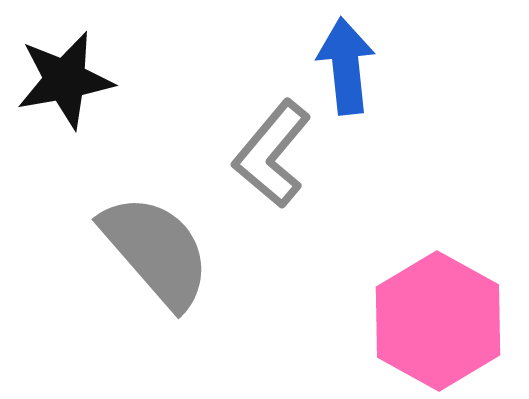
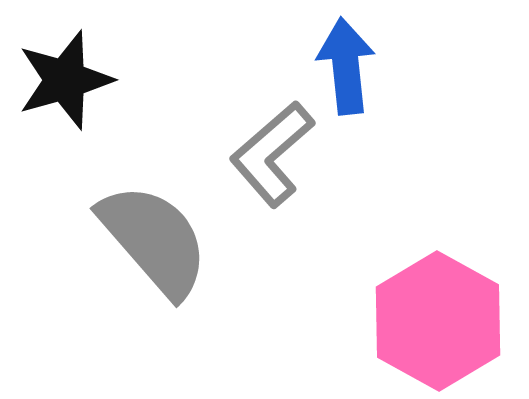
black star: rotated 6 degrees counterclockwise
gray L-shape: rotated 9 degrees clockwise
gray semicircle: moved 2 px left, 11 px up
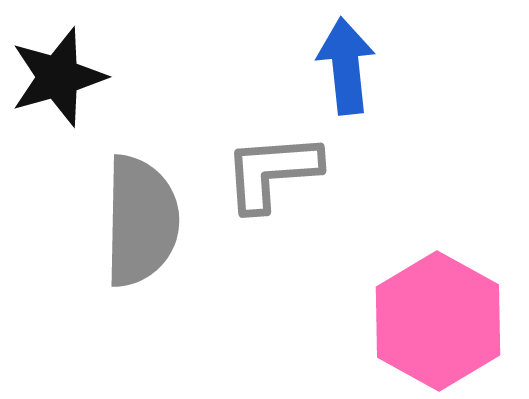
black star: moved 7 px left, 3 px up
gray L-shape: moved 18 px down; rotated 37 degrees clockwise
gray semicircle: moved 13 px left, 19 px up; rotated 42 degrees clockwise
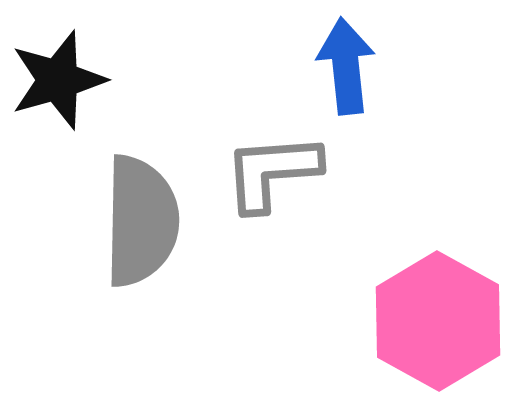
black star: moved 3 px down
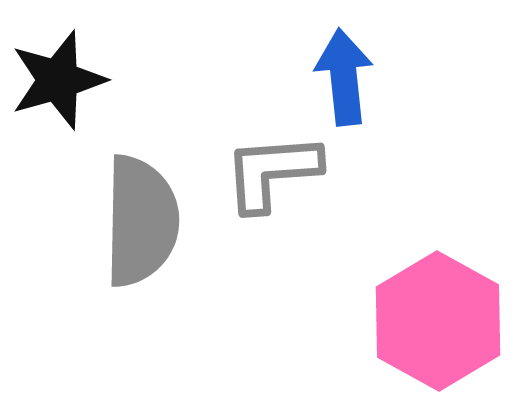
blue arrow: moved 2 px left, 11 px down
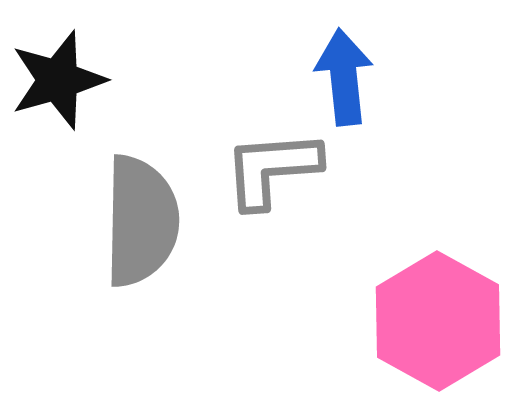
gray L-shape: moved 3 px up
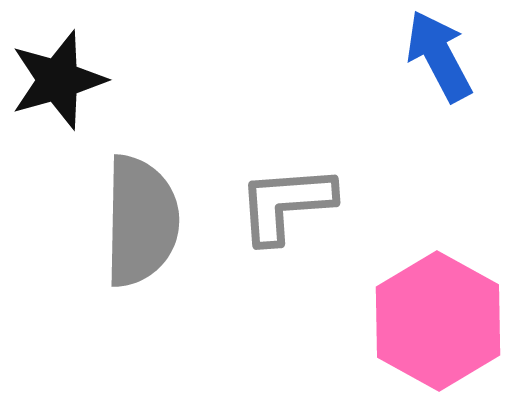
blue arrow: moved 95 px right, 21 px up; rotated 22 degrees counterclockwise
gray L-shape: moved 14 px right, 35 px down
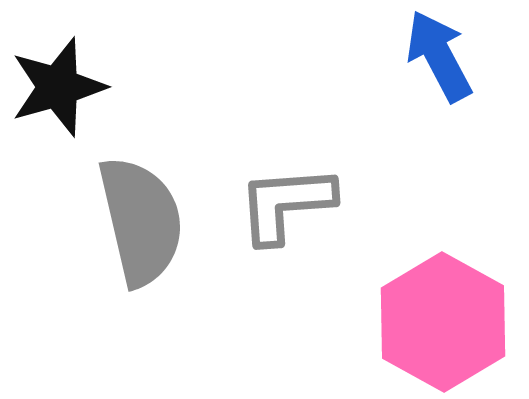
black star: moved 7 px down
gray semicircle: rotated 14 degrees counterclockwise
pink hexagon: moved 5 px right, 1 px down
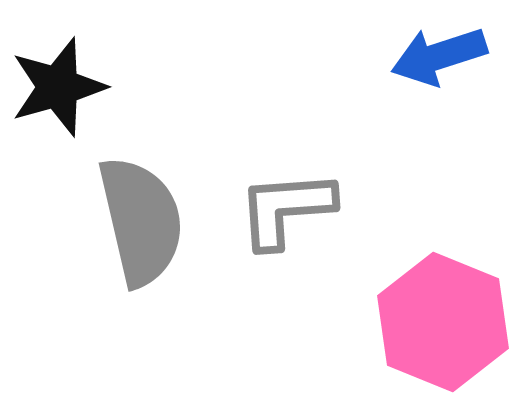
blue arrow: rotated 80 degrees counterclockwise
gray L-shape: moved 5 px down
pink hexagon: rotated 7 degrees counterclockwise
